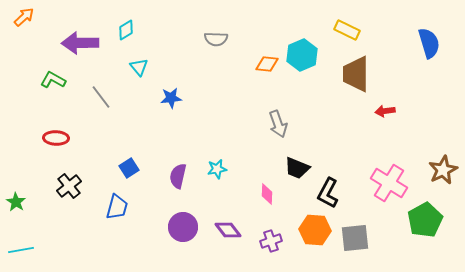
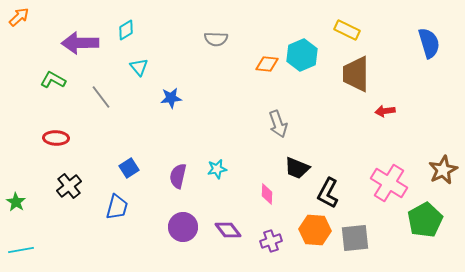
orange arrow: moved 5 px left
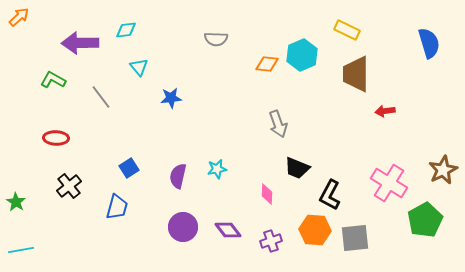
cyan diamond: rotated 25 degrees clockwise
black L-shape: moved 2 px right, 2 px down
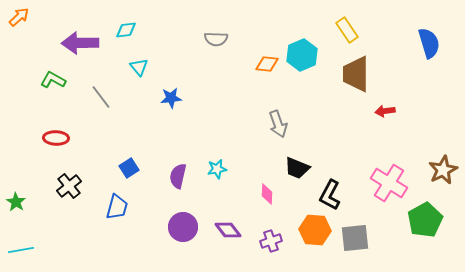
yellow rectangle: rotated 30 degrees clockwise
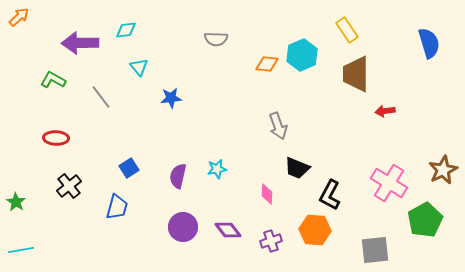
gray arrow: moved 2 px down
gray square: moved 20 px right, 12 px down
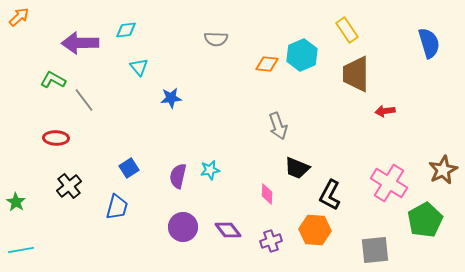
gray line: moved 17 px left, 3 px down
cyan star: moved 7 px left, 1 px down
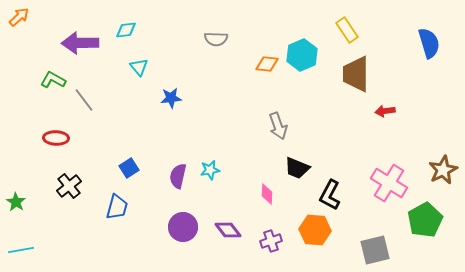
gray square: rotated 8 degrees counterclockwise
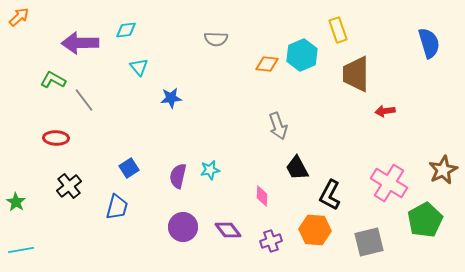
yellow rectangle: moved 9 px left; rotated 15 degrees clockwise
black trapezoid: rotated 40 degrees clockwise
pink diamond: moved 5 px left, 2 px down
gray square: moved 6 px left, 8 px up
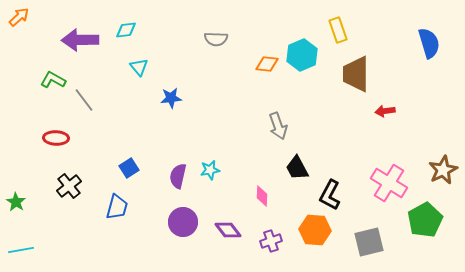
purple arrow: moved 3 px up
purple circle: moved 5 px up
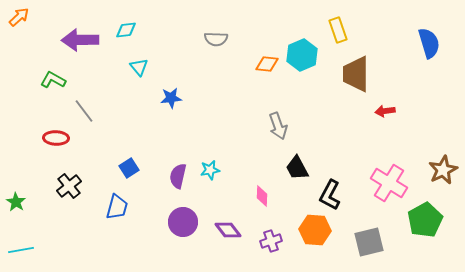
gray line: moved 11 px down
